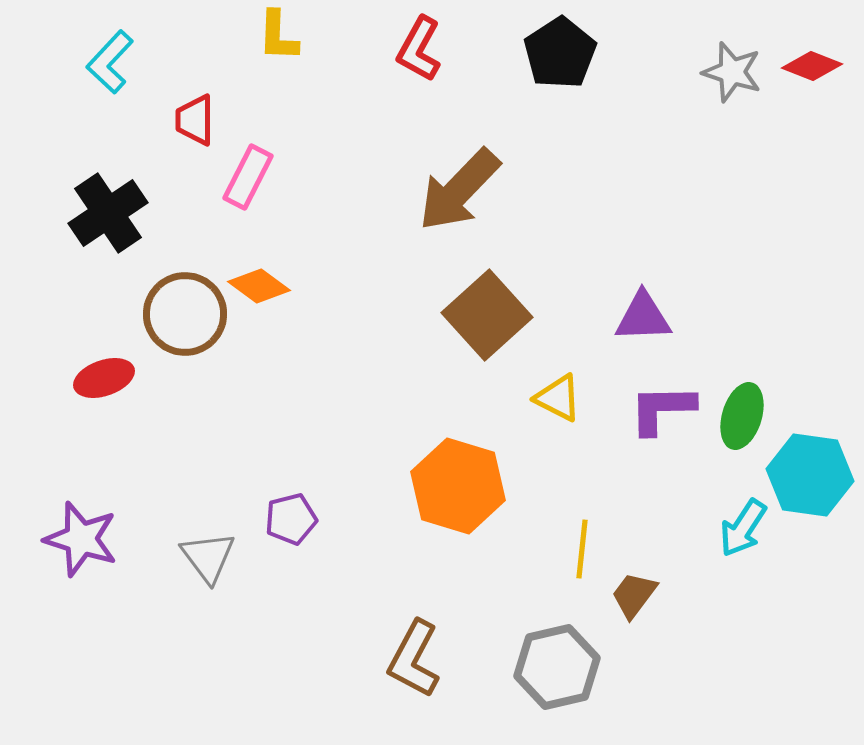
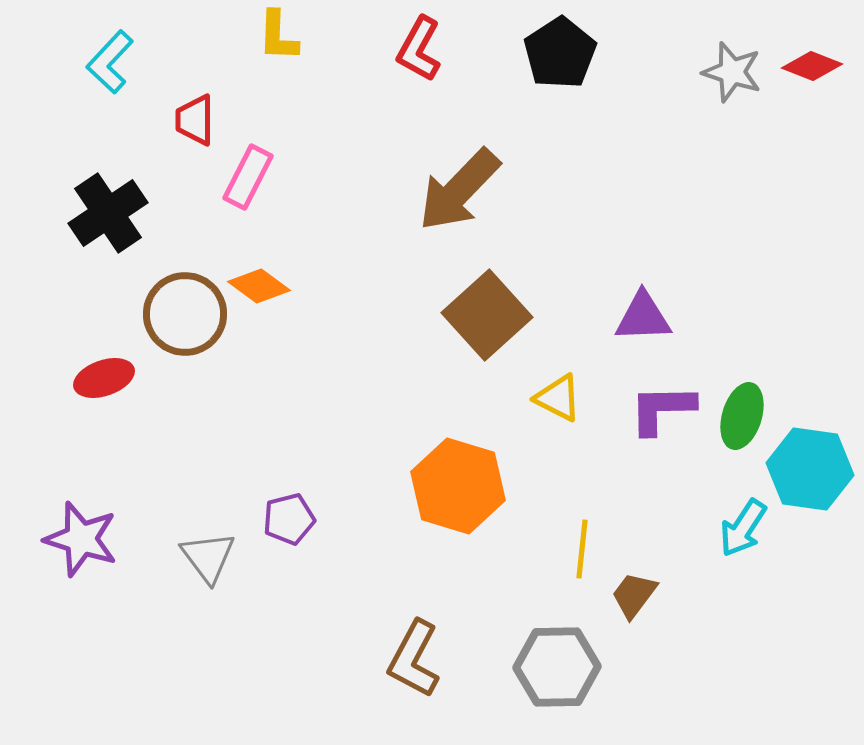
cyan hexagon: moved 6 px up
purple pentagon: moved 2 px left
gray hexagon: rotated 12 degrees clockwise
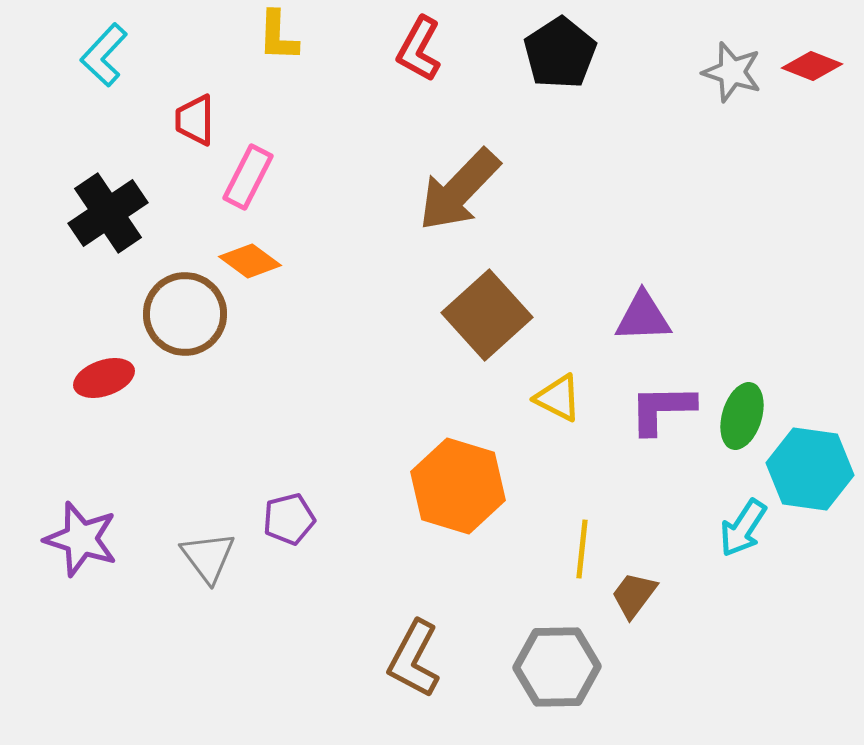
cyan L-shape: moved 6 px left, 7 px up
orange diamond: moved 9 px left, 25 px up
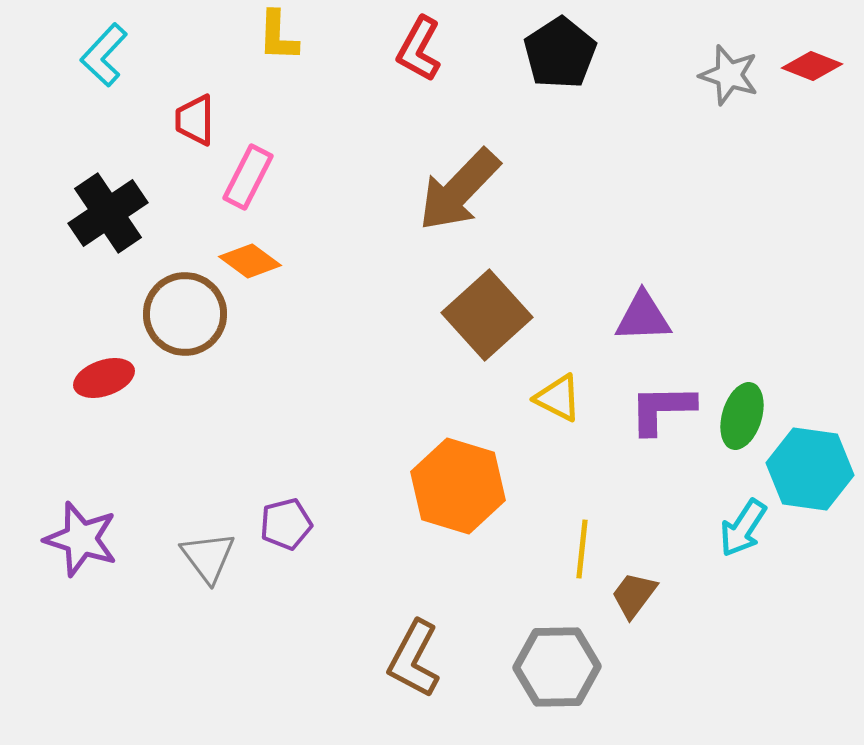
gray star: moved 3 px left, 3 px down
purple pentagon: moved 3 px left, 5 px down
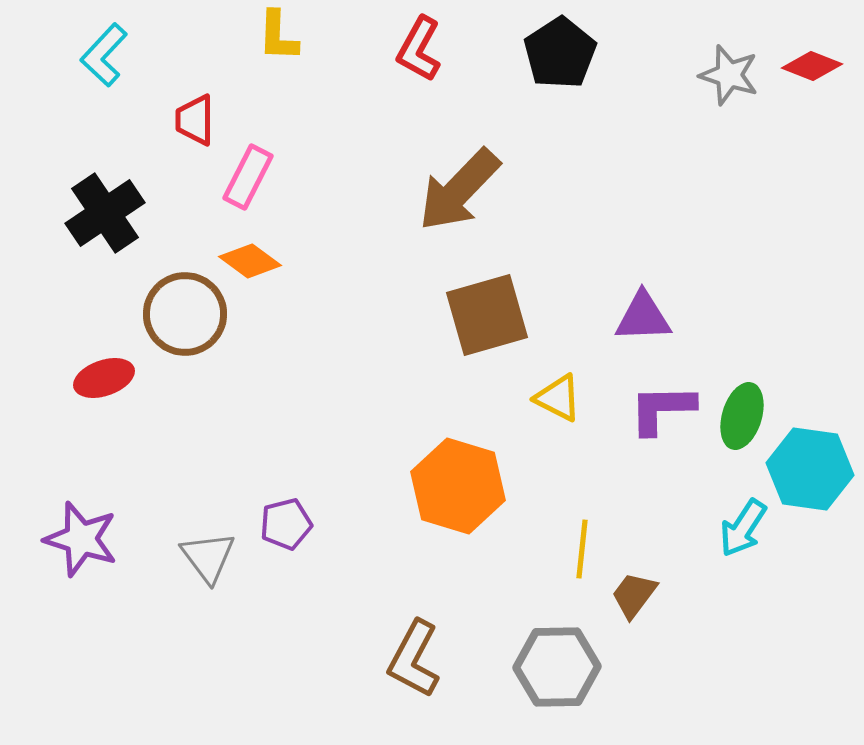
black cross: moved 3 px left
brown square: rotated 26 degrees clockwise
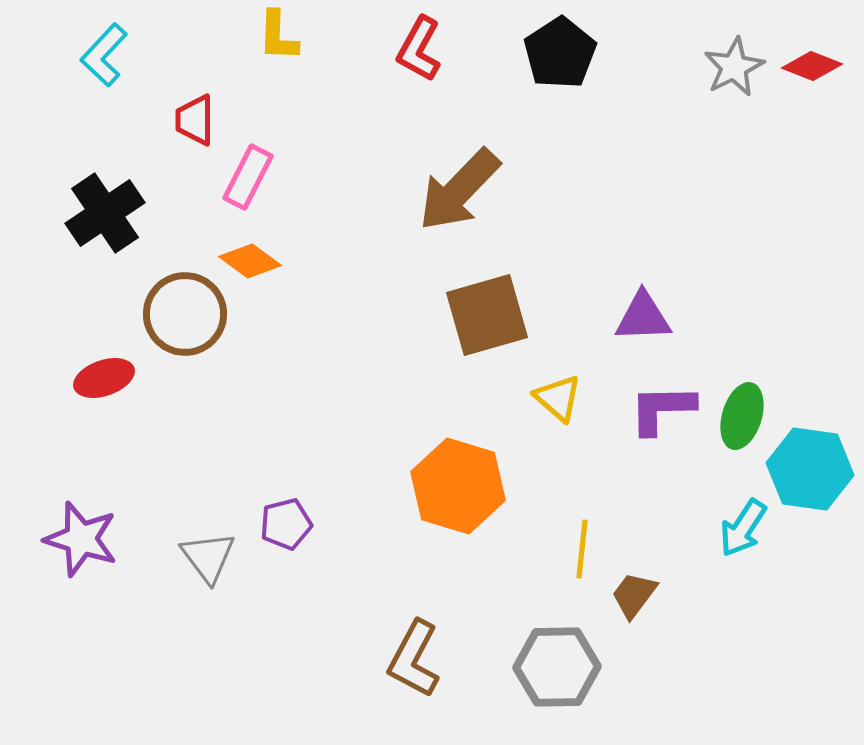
gray star: moved 5 px right, 8 px up; rotated 28 degrees clockwise
yellow triangle: rotated 14 degrees clockwise
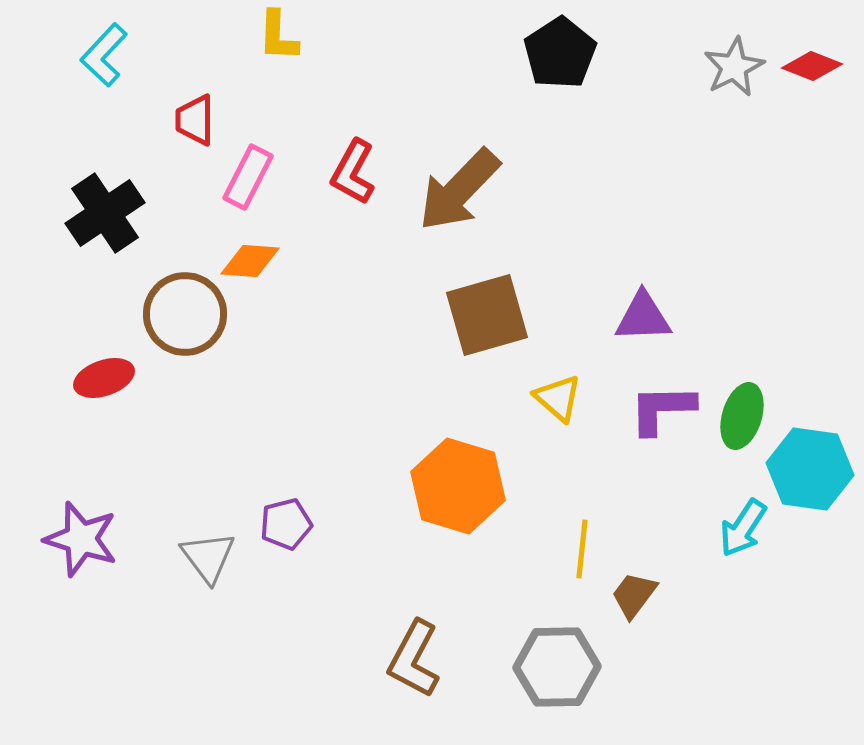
red L-shape: moved 66 px left, 123 px down
orange diamond: rotated 32 degrees counterclockwise
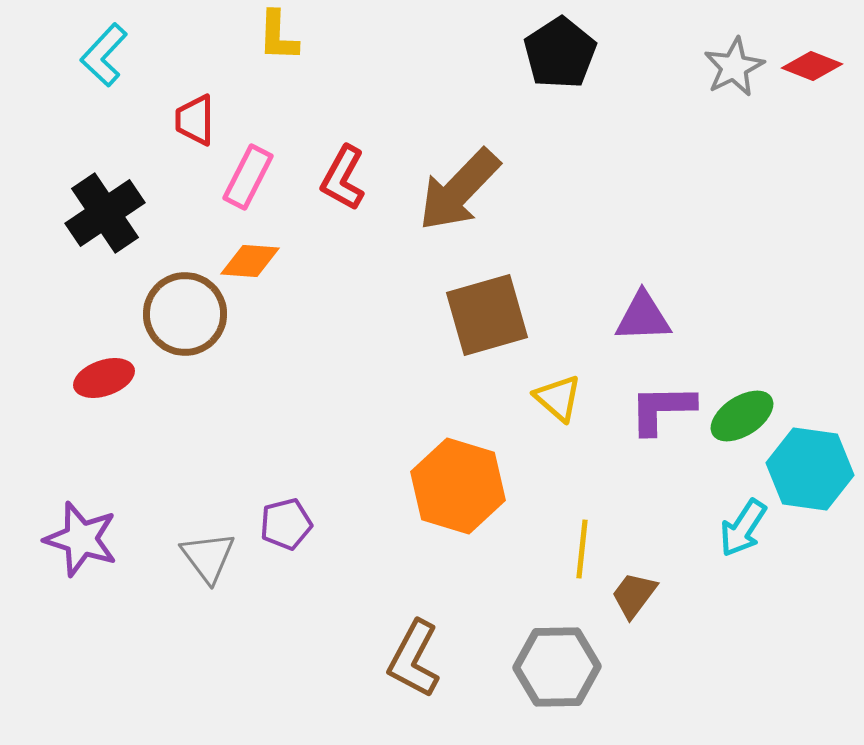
red L-shape: moved 10 px left, 6 px down
green ellipse: rotated 40 degrees clockwise
